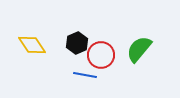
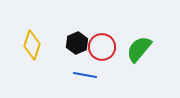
yellow diamond: rotated 52 degrees clockwise
red circle: moved 1 px right, 8 px up
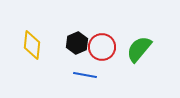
yellow diamond: rotated 12 degrees counterclockwise
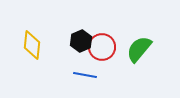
black hexagon: moved 4 px right, 2 px up
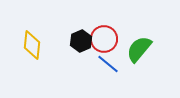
red circle: moved 2 px right, 8 px up
blue line: moved 23 px right, 11 px up; rotated 30 degrees clockwise
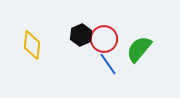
black hexagon: moved 6 px up
blue line: rotated 15 degrees clockwise
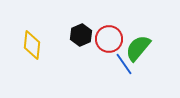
red circle: moved 5 px right
green semicircle: moved 1 px left, 1 px up
blue line: moved 16 px right
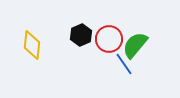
green semicircle: moved 3 px left, 3 px up
